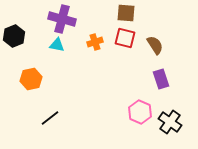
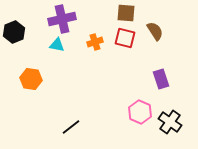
purple cross: rotated 28 degrees counterclockwise
black hexagon: moved 4 px up
brown semicircle: moved 14 px up
orange hexagon: rotated 20 degrees clockwise
black line: moved 21 px right, 9 px down
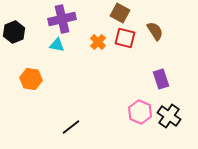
brown square: moved 6 px left; rotated 24 degrees clockwise
orange cross: moved 3 px right; rotated 28 degrees counterclockwise
black cross: moved 1 px left, 6 px up
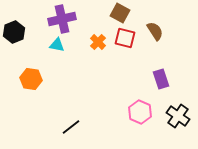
black cross: moved 9 px right
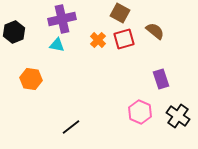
brown semicircle: rotated 18 degrees counterclockwise
red square: moved 1 px left, 1 px down; rotated 30 degrees counterclockwise
orange cross: moved 2 px up
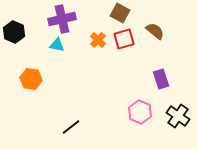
black hexagon: rotated 15 degrees counterclockwise
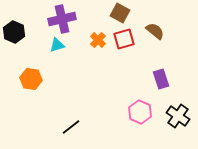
cyan triangle: rotated 28 degrees counterclockwise
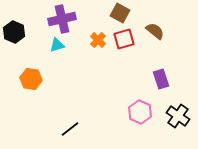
black line: moved 1 px left, 2 px down
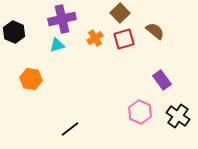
brown square: rotated 18 degrees clockwise
orange cross: moved 3 px left, 2 px up; rotated 14 degrees clockwise
purple rectangle: moved 1 px right, 1 px down; rotated 18 degrees counterclockwise
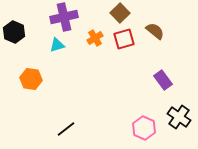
purple cross: moved 2 px right, 2 px up
purple rectangle: moved 1 px right
pink hexagon: moved 4 px right, 16 px down
black cross: moved 1 px right, 1 px down
black line: moved 4 px left
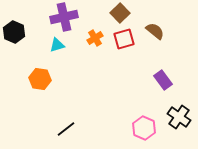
orange hexagon: moved 9 px right
